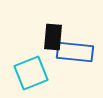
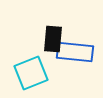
black rectangle: moved 2 px down
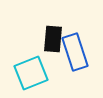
blue rectangle: rotated 66 degrees clockwise
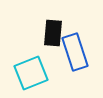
black rectangle: moved 6 px up
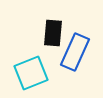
blue rectangle: rotated 42 degrees clockwise
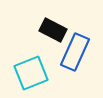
black rectangle: moved 3 px up; rotated 68 degrees counterclockwise
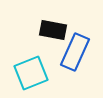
black rectangle: rotated 16 degrees counterclockwise
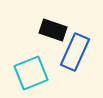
black rectangle: rotated 8 degrees clockwise
